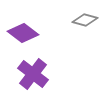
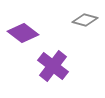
purple cross: moved 20 px right, 8 px up
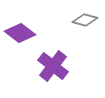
purple diamond: moved 3 px left
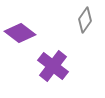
gray diamond: rotated 70 degrees counterclockwise
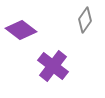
purple diamond: moved 1 px right, 3 px up
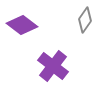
purple diamond: moved 1 px right, 5 px up
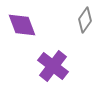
purple diamond: rotated 32 degrees clockwise
